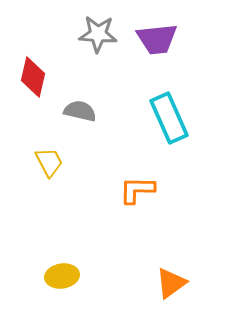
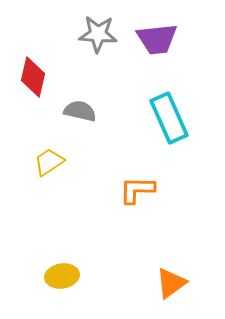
yellow trapezoid: rotated 96 degrees counterclockwise
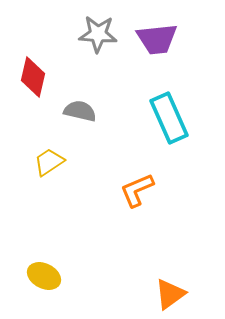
orange L-shape: rotated 24 degrees counterclockwise
yellow ellipse: moved 18 px left; rotated 36 degrees clockwise
orange triangle: moved 1 px left, 11 px down
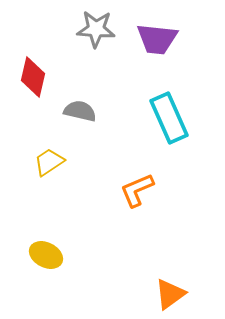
gray star: moved 2 px left, 5 px up
purple trapezoid: rotated 12 degrees clockwise
yellow ellipse: moved 2 px right, 21 px up
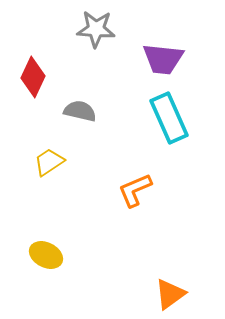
purple trapezoid: moved 6 px right, 20 px down
red diamond: rotated 12 degrees clockwise
orange L-shape: moved 2 px left
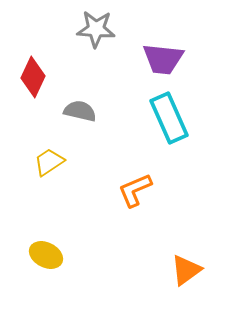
orange triangle: moved 16 px right, 24 px up
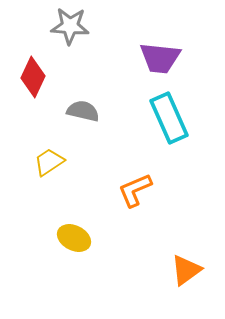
gray star: moved 26 px left, 3 px up
purple trapezoid: moved 3 px left, 1 px up
gray semicircle: moved 3 px right
yellow ellipse: moved 28 px right, 17 px up
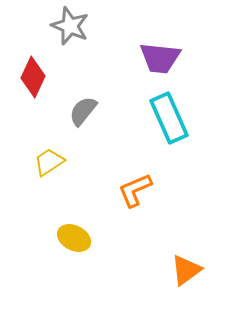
gray star: rotated 18 degrees clockwise
gray semicircle: rotated 64 degrees counterclockwise
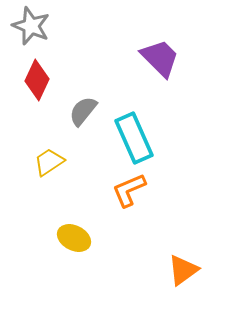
gray star: moved 39 px left
purple trapezoid: rotated 141 degrees counterclockwise
red diamond: moved 4 px right, 3 px down
cyan rectangle: moved 35 px left, 20 px down
orange L-shape: moved 6 px left
orange triangle: moved 3 px left
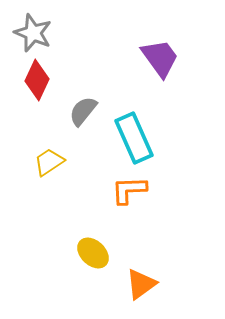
gray star: moved 2 px right, 7 px down
purple trapezoid: rotated 9 degrees clockwise
orange L-shape: rotated 21 degrees clockwise
yellow ellipse: moved 19 px right, 15 px down; rotated 16 degrees clockwise
orange triangle: moved 42 px left, 14 px down
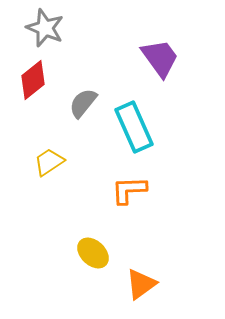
gray star: moved 12 px right, 5 px up
red diamond: moved 4 px left; rotated 27 degrees clockwise
gray semicircle: moved 8 px up
cyan rectangle: moved 11 px up
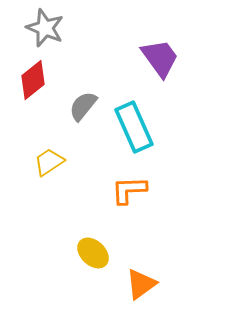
gray semicircle: moved 3 px down
